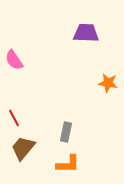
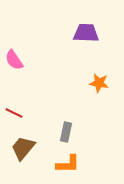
orange star: moved 9 px left
red line: moved 5 px up; rotated 36 degrees counterclockwise
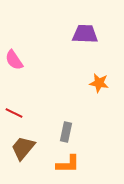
purple trapezoid: moved 1 px left, 1 px down
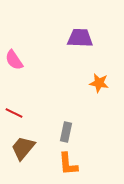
purple trapezoid: moved 5 px left, 4 px down
orange L-shape: rotated 85 degrees clockwise
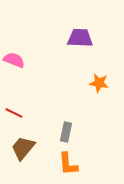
pink semicircle: rotated 145 degrees clockwise
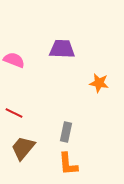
purple trapezoid: moved 18 px left, 11 px down
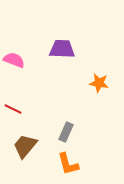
red line: moved 1 px left, 4 px up
gray rectangle: rotated 12 degrees clockwise
brown trapezoid: moved 2 px right, 2 px up
orange L-shape: rotated 10 degrees counterclockwise
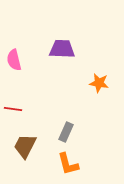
pink semicircle: rotated 125 degrees counterclockwise
red line: rotated 18 degrees counterclockwise
brown trapezoid: rotated 12 degrees counterclockwise
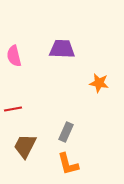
pink semicircle: moved 4 px up
red line: rotated 18 degrees counterclockwise
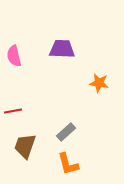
red line: moved 2 px down
gray rectangle: rotated 24 degrees clockwise
brown trapezoid: rotated 8 degrees counterclockwise
